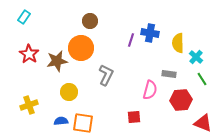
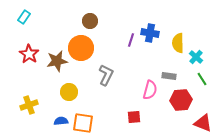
gray rectangle: moved 2 px down
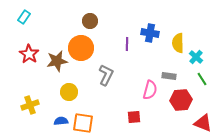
purple line: moved 4 px left, 4 px down; rotated 16 degrees counterclockwise
yellow cross: moved 1 px right
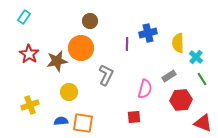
blue cross: moved 2 px left; rotated 24 degrees counterclockwise
gray rectangle: rotated 40 degrees counterclockwise
pink semicircle: moved 5 px left, 1 px up
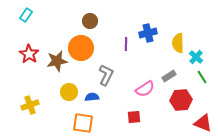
cyan rectangle: moved 2 px right, 2 px up
purple line: moved 1 px left
green line: moved 2 px up
pink semicircle: rotated 42 degrees clockwise
blue semicircle: moved 31 px right, 24 px up
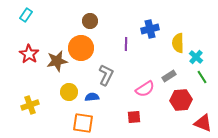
blue cross: moved 2 px right, 4 px up
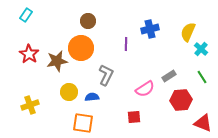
brown circle: moved 2 px left
yellow semicircle: moved 10 px right, 11 px up; rotated 24 degrees clockwise
cyan cross: moved 5 px right, 8 px up
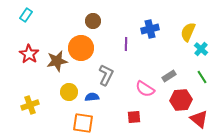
brown circle: moved 5 px right
pink semicircle: rotated 66 degrees clockwise
red triangle: moved 4 px left, 4 px up; rotated 18 degrees clockwise
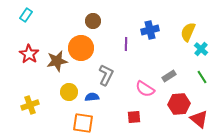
blue cross: moved 1 px down
red hexagon: moved 2 px left, 4 px down
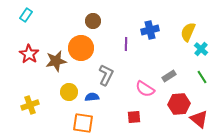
brown star: moved 1 px left
